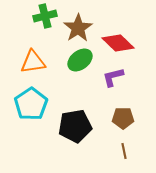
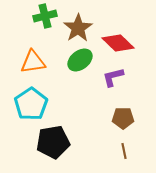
black pentagon: moved 22 px left, 16 px down
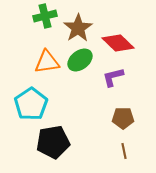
orange triangle: moved 14 px right
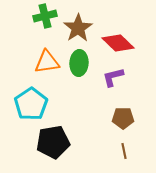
green ellipse: moved 1 px left, 3 px down; rotated 50 degrees counterclockwise
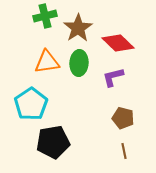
brown pentagon: rotated 15 degrees clockwise
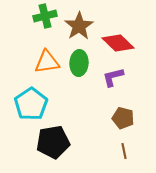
brown star: moved 1 px right, 2 px up
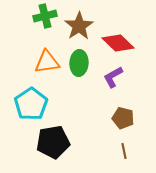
purple L-shape: rotated 15 degrees counterclockwise
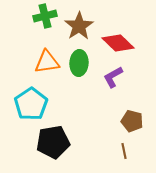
brown pentagon: moved 9 px right, 3 px down
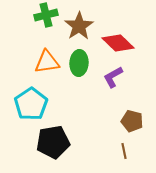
green cross: moved 1 px right, 1 px up
